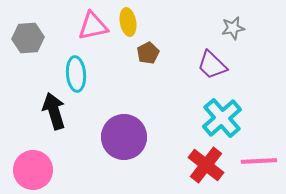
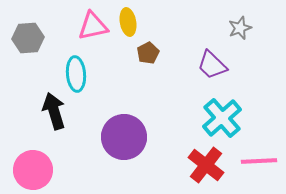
gray star: moved 7 px right; rotated 10 degrees counterclockwise
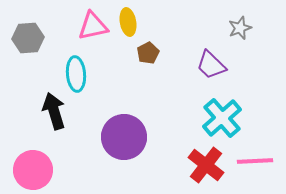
purple trapezoid: moved 1 px left
pink line: moved 4 px left
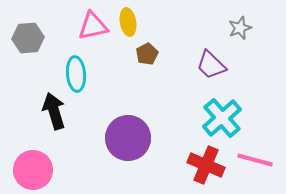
brown pentagon: moved 1 px left, 1 px down
purple circle: moved 4 px right, 1 px down
pink line: moved 1 px up; rotated 18 degrees clockwise
red cross: rotated 15 degrees counterclockwise
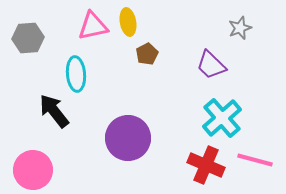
black arrow: rotated 21 degrees counterclockwise
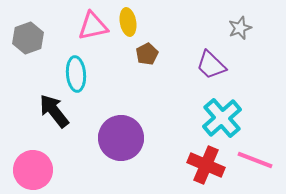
gray hexagon: rotated 16 degrees counterclockwise
purple circle: moved 7 px left
pink line: rotated 6 degrees clockwise
